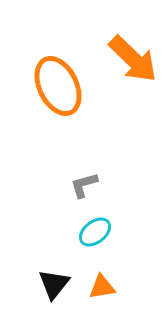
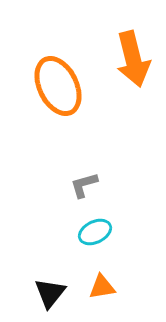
orange arrow: rotated 32 degrees clockwise
cyan ellipse: rotated 12 degrees clockwise
black triangle: moved 4 px left, 9 px down
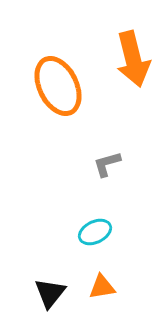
gray L-shape: moved 23 px right, 21 px up
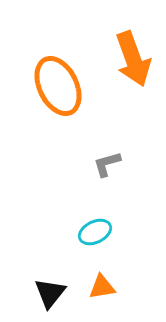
orange arrow: rotated 6 degrees counterclockwise
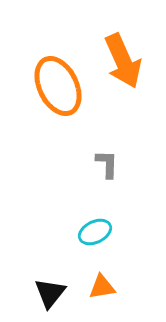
orange arrow: moved 10 px left, 2 px down; rotated 4 degrees counterclockwise
gray L-shape: rotated 108 degrees clockwise
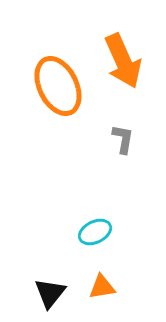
gray L-shape: moved 16 px right, 25 px up; rotated 8 degrees clockwise
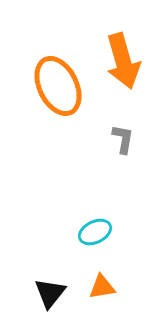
orange arrow: rotated 8 degrees clockwise
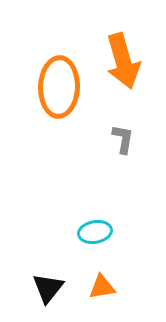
orange ellipse: moved 1 px right, 1 px down; rotated 28 degrees clockwise
cyan ellipse: rotated 16 degrees clockwise
black triangle: moved 2 px left, 5 px up
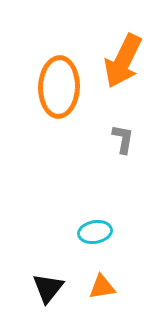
orange arrow: rotated 42 degrees clockwise
